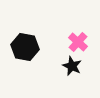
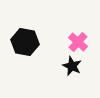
black hexagon: moved 5 px up
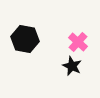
black hexagon: moved 3 px up
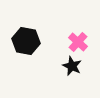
black hexagon: moved 1 px right, 2 px down
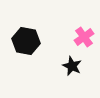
pink cross: moved 6 px right, 5 px up; rotated 12 degrees clockwise
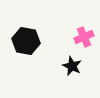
pink cross: rotated 12 degrees clockwise
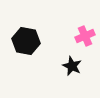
pink cross: moved 1 px right, 1 px up
